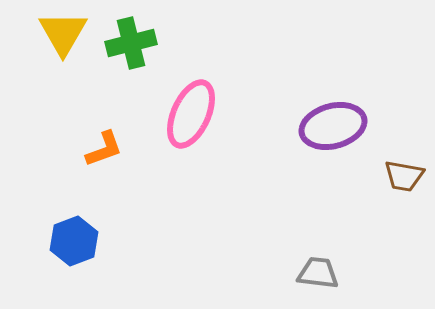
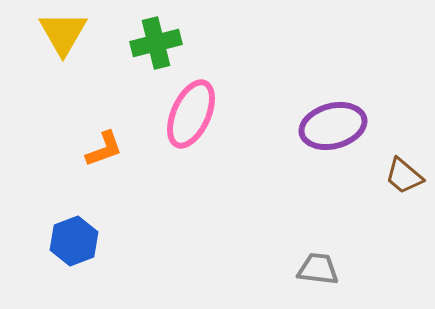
green cross: moved 25 px right
brown trapezoid: rotated 30 degrees clockwise
gray trapezoid: moved 4 px up
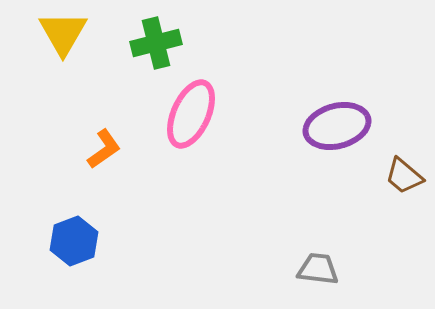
purple ellipse: moved 4 px right
orange L-shape: rotated 15 degrees counterclockwise
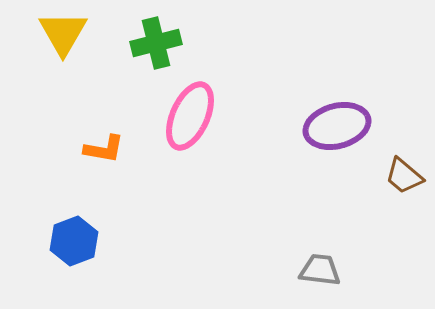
pink ellipse: moved 1 px left, 2 px down
orange L-shape: rotated 45 degrees clockwise
gray trapezoid: moved 2 px right, 1 px down
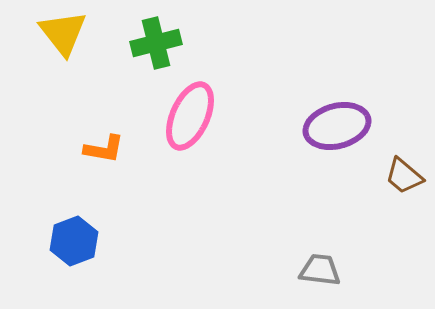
yellow triangle: rotated 8 degrees counterclockwise
